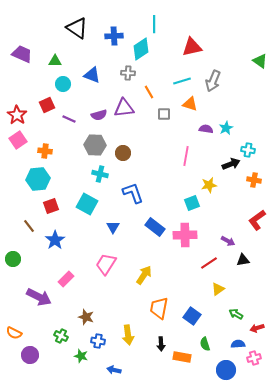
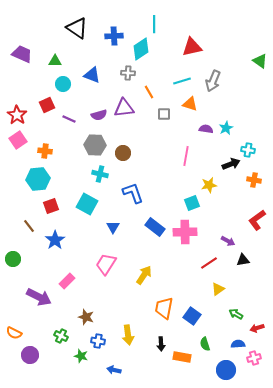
pink cross at (185, 235): moved 3 px up
pink rectangle at (66, 279): moved 1 px right, 2 px down
orange trapezoid at (159, 308): moved 5 px right
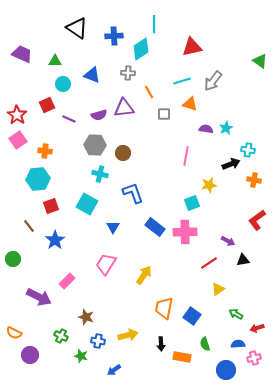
gray arrow at (213, 81): rotated 15 degrees clockwise
yellow arrow at (128, 335): rotated 96 degrees counterclockwise
blue arrow at (114, 370): rotated 48 degrees counterclockwise
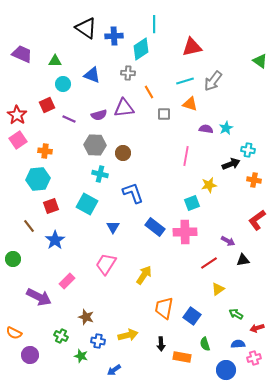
black triangle at (77, 28): moved 9 px right
cyan line at (182, 81): moved 3 px right
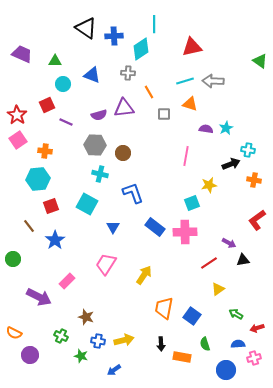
gray arrow at (213, 81): rotated 55 degrees clockwise
purple line at (69, 119): moved 3 px left, 3 px down
purple arrow at (228, 241): moved 1 px right, 2 px down
yellow arrow at (128, 335): moved 4 px left, 5 px down
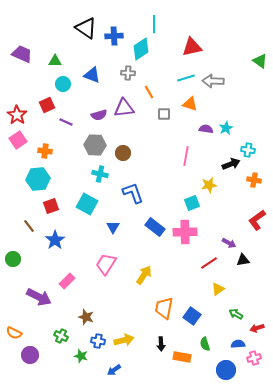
cyan line at (185, 81): moved 1 px right, 3 px up
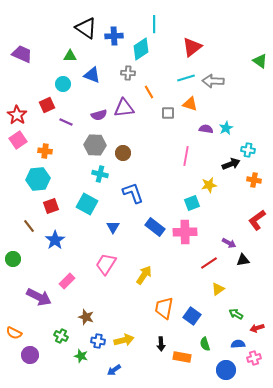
red triangle at (192, 47): rotated 25 degrees counterclockwise
green triangle at (55, 61): moved 15 px right, 5 px up
gray square at (164, 114): moved 4 px right, 1 px up
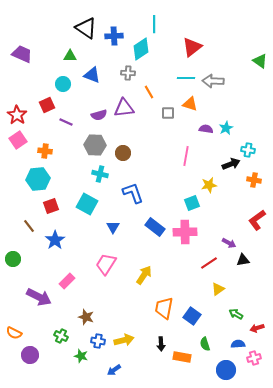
cyan line at (186, 78): rotated 18 degrees clockwise
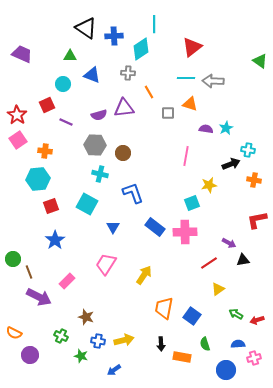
red L-shape at (257, 220): rotated 25 degrees clockwise
brown line at (29, 226): moved 46 px down; rotated 16 degrees clockwise
red arrow at (257, 328): moved 8 px up
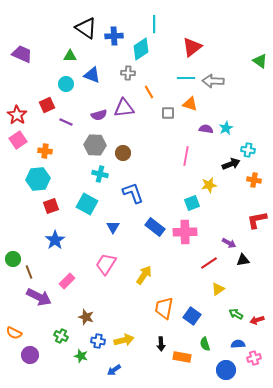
cyan circle at (63, 84): moved 3 px right
